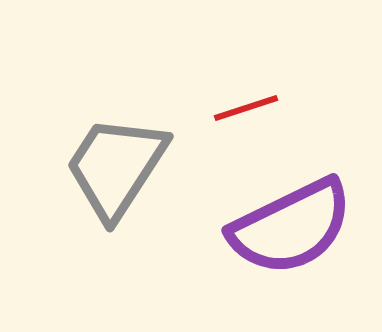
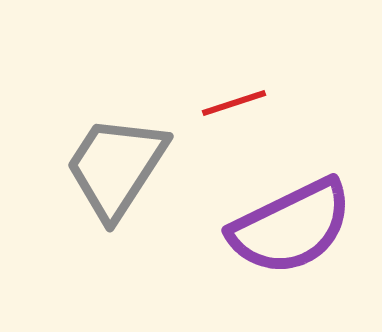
red line: moved 12 px left, 5 px up
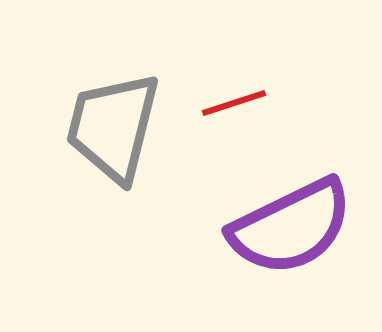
gray trapezoid: moved 3 px left, 40 px up; rotated 19 degrees counterclockwise
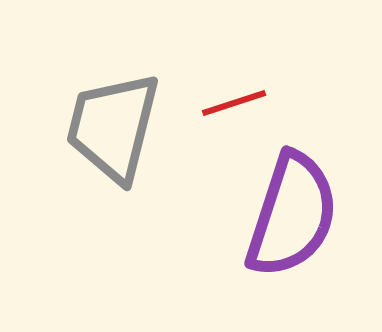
purple semicircle: moved 1 px right, 12 px up; rotated 46 degrees counterclockwise
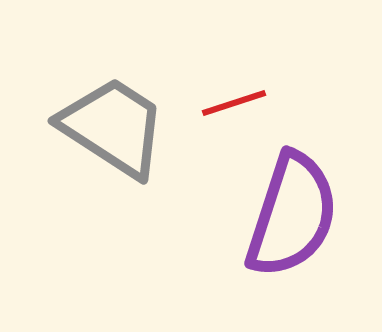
gray trapezoid: rotated 109 degrees clockwise
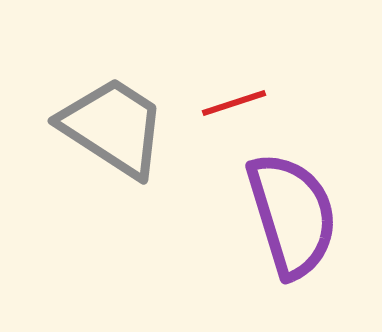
purple semicircle: rotated 35 degrees counterclockwise
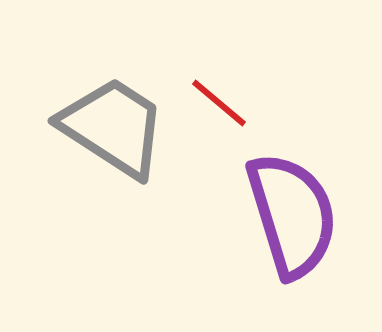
red line: moved 15 px left; rotated 58 degrees clockwise
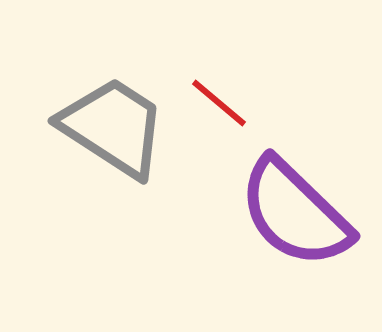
purple semicircle: moved 3 px right, 2 px up; rotated 151 degrees clockwise
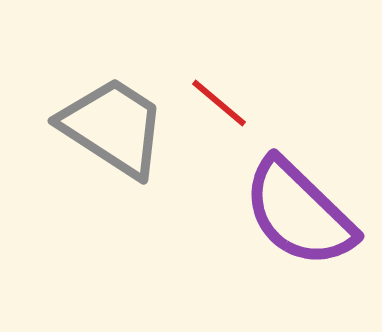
purple semicircle: moved 4 px right
